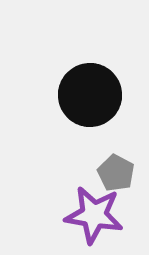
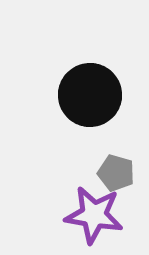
gray pentagon: rotated 12 degrees counterclockwise
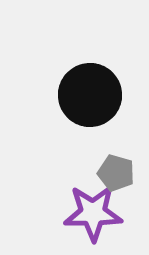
purple star: moved 1 px left, 2 px up; rotated 10 degrees counterclockwise
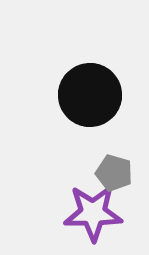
gray pentagon: moved 2 px left
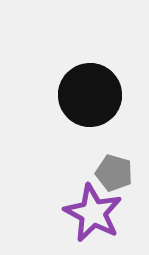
purple star: rotated 28 degrees clockwise
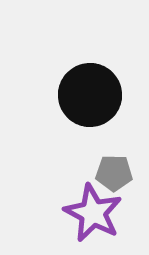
gray pentagon: rotated 15 degrees counterclockwise
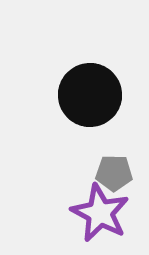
purple star: moved 7 px right
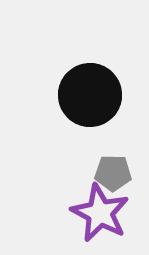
gray pentagon: moved 1 px left
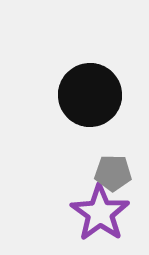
purple star: rotated 8 degrees clockwise
